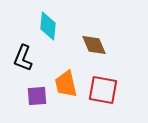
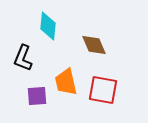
orange trapezoid: moved 2 px up
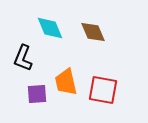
cyan diamond: moved 2 px right, 2 px down; rotated 28 degrees counterclockwise
brown diamond: moved 1 px left, 13 px up
purple square: moved 2 px up
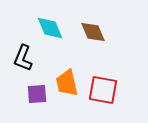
orange trapezoid: moved 1 px right, 1 px down
